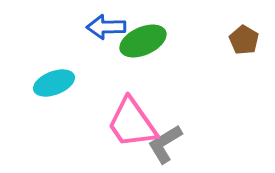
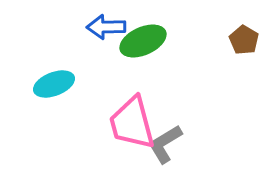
cyan ellipse: moved 1 px down
pink trapezoid: rotated 20 degrees clockwise
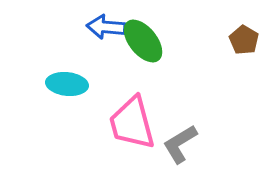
blue arrow: rotated 6 degrees clockwise
green ellipse: rotated 75 degrees clockwise
cyan ellipse: moved 13 px right; rotated 27 degrees clockwise
gray L-shape: moved 15 px right
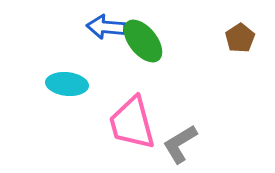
brown pentagon: moved 4 px left, 2 px up; rotated 8 degrees clockwise
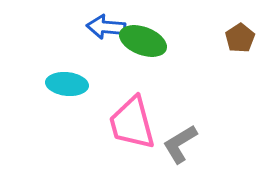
green ellipse: rotated 30 degrees counterclockwise
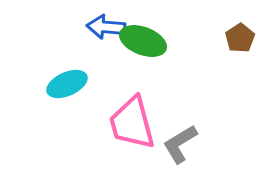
cyan ellipse: rotated 30 degrees counterclockwise
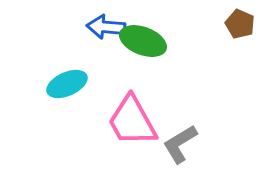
brown pentagon: moved 14 px up; rotated 16 degrees counterclockwise
pink trapezoid: moved 2 px up; rotated 14 degrees counterclockwise
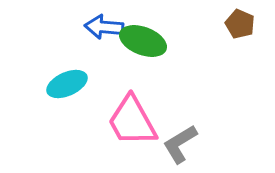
blue arrow: moved 2 px left
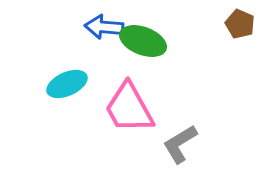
pink trapezoid: moved 3 px left, 13 px up
